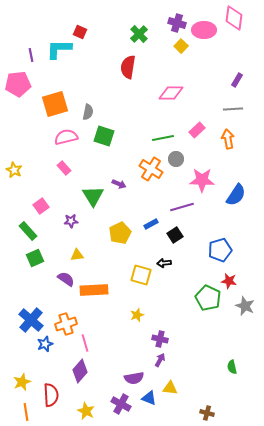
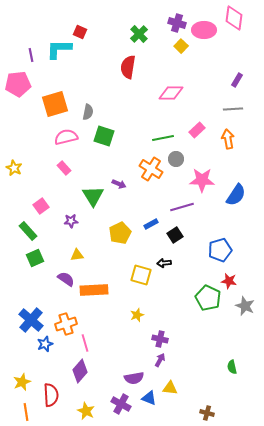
yellow star at (14, 170): moved 2 px up
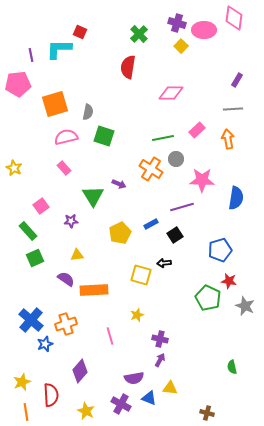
blue semicircle at (236, 195): moved 3 px down; rotated 25 degrees counterclockwise
pink line at (85, 343): moved 25 px right, 7 px up
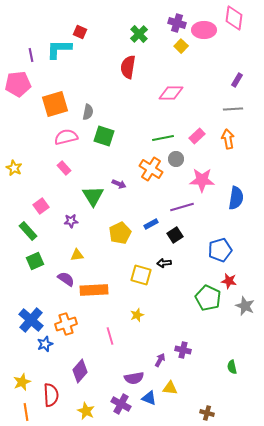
pink rectangle at (197, 130): moved 6 px down
green square at (35, 258): moved 3 px down
purple cross at (160, 339): moved 23 px right, 11 px down
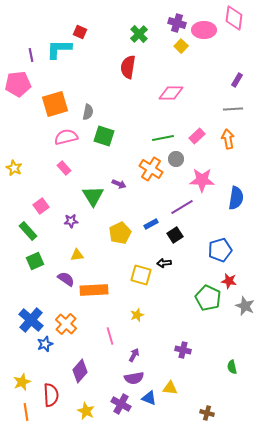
purple line at (182, 207): rotated 15 degrees counterclockwise
orange cross at (66, 324): rotated 30 degrees counterclockwise
purple arrow at (160, 360): moved 26 px left, 5 px up
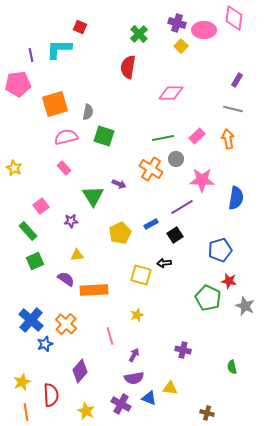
red square at (80, 32): moved 5 px up
gray line at (233, 109): rotated 18 degrees clockwise
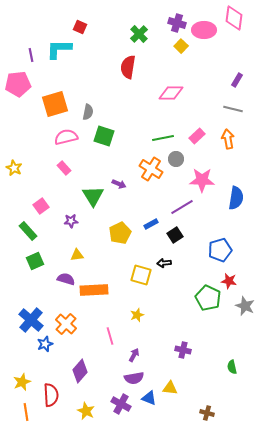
purple semicircle at (66, 279): rotated 18 degrees counterclockwise
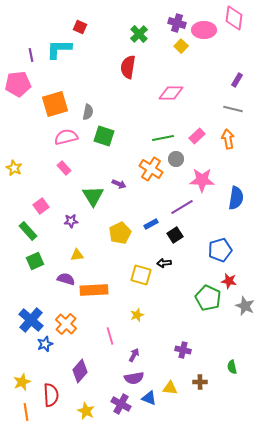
brown cross at (207, 413): moved 7 px left, 31 px up; rotated 16 degrees counterclockwise
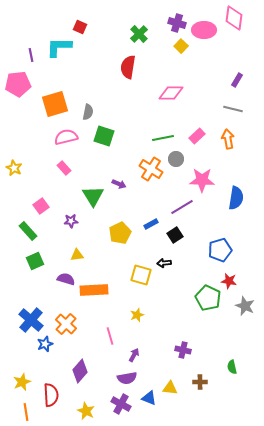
cyan L-shape at (59, 49): moved 2 px up
purple semicircle at (134, 378): moved 7 px left
